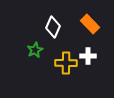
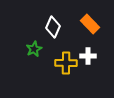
green star: moved 1 px left, 1 px up
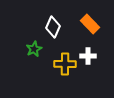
yellow cross: moved 1 px left, 1 px down
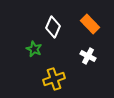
green star: rotated 21 degrees counterclockwise
white cross: rotated 28 degrees clockwise
yellow cross: moved 11 px left, 15 px down; rotated 20 degrees counterclockwise
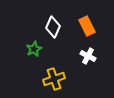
orange rectangle: moved 3 px left, 2 px down; rotated 18 degrees clockwise
green star: rotated 21 degrees clockwise
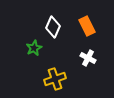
green star: moved 1 px up
white cross: moved 2 px down
yellow cross: moved 1 px right
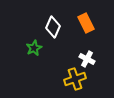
orange rectangle: moved 1 px left, 3 px up
white cross: moved 1 px left, 1 px down
yellow cross: moved 20 px right
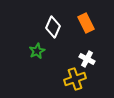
green star: moved 3 px right, 3 px down
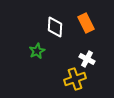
white diamond: moved 2 px right; rotated 20 degrees counterclockwise
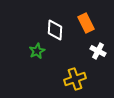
white diamond: moved 3 px down
white cross: moved 11 px right, 8 px up
